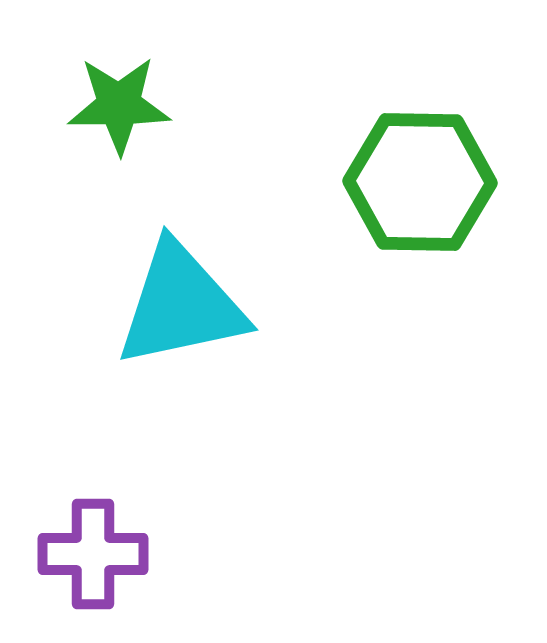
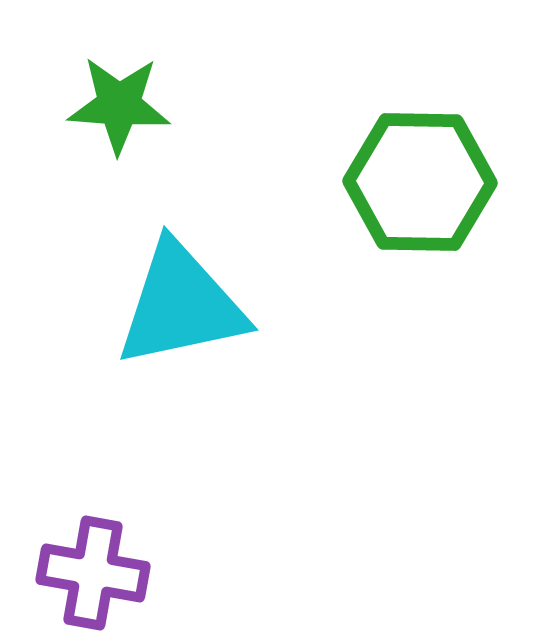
green star: rotated 4 degrees clockwise
purple cross: moved 19 px down; rotated 10 degrees clockwise
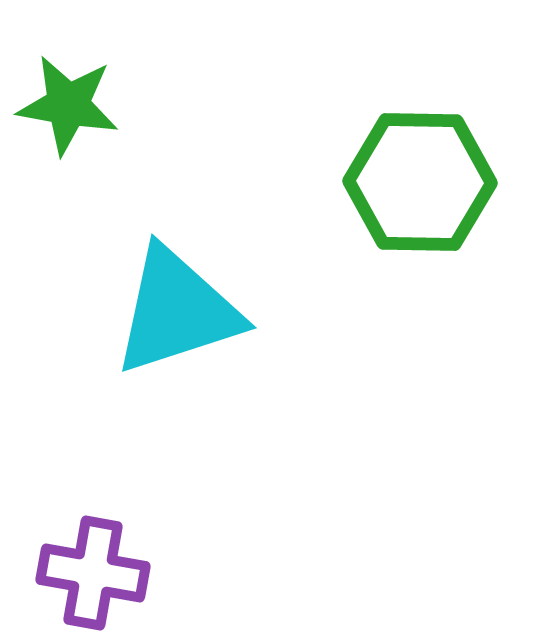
green star: moved 51 px left; rotated 6 degrees clockwise
cyan triangle: moved 4 px left, 6 px down; rotated 6 degrees counterclockwise
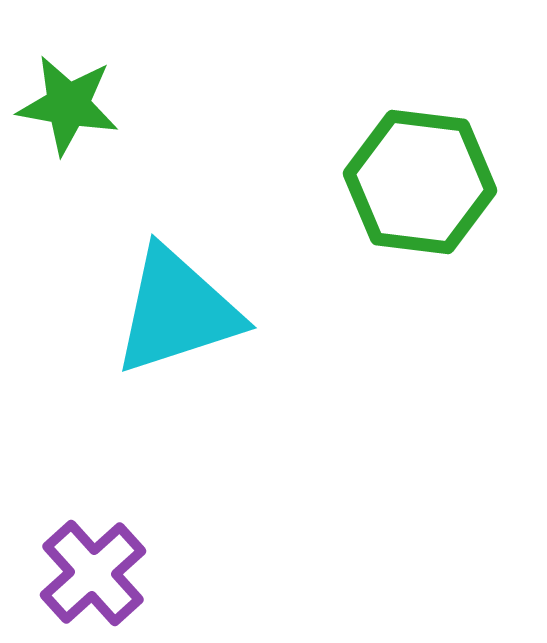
green hexagon: rotated 6 degrees clockwise
purple cross: rotated 38 degrees clockwise
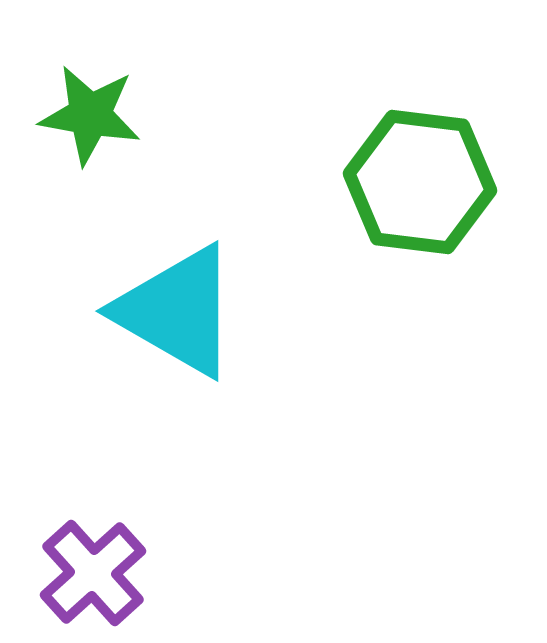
green star: moved 22 px right, 10 px down
cyan triangle: rotated 48 degrees clockwise
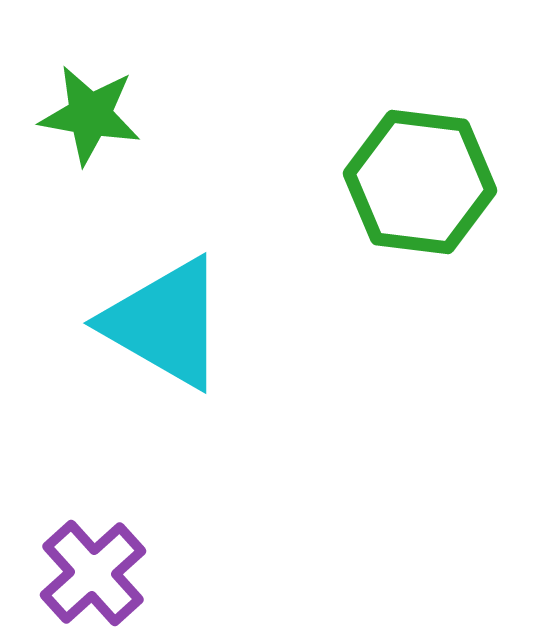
cyan triangle: moved 12 px left, 12 px down
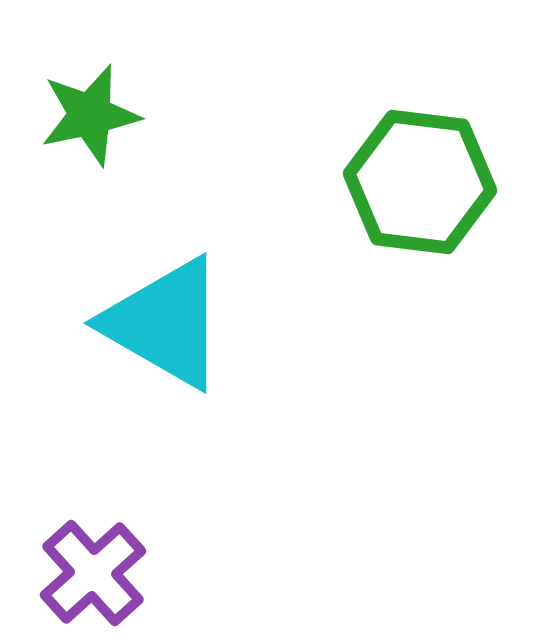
green star: rotated 22 degrees counterclockwise
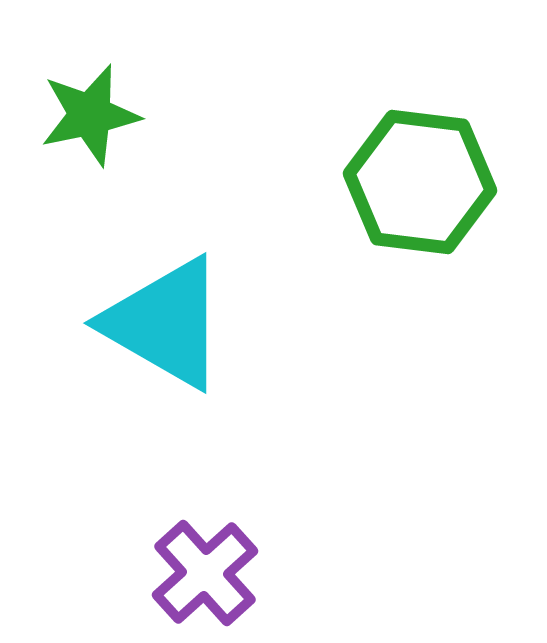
purple cross: moved 112 px right
